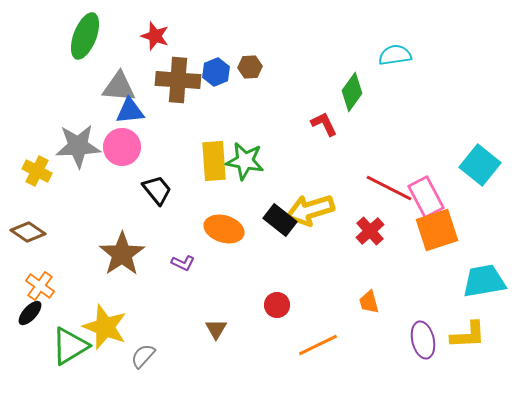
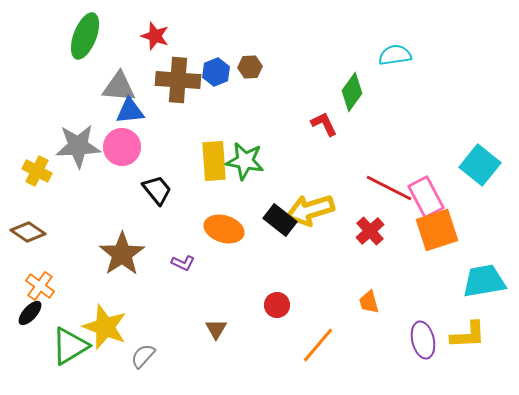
orange line: rotated 24 degrees counterclockwise
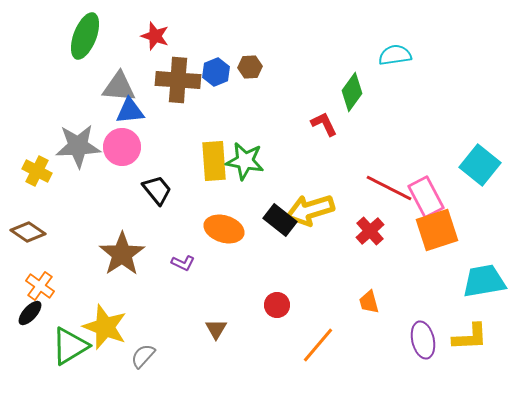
yellow L-shape: moved 2 px right, 2 px down
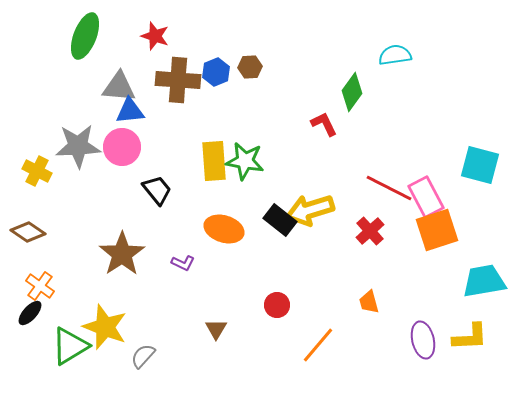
cyan square: rotated 24 degrees counterclockwise
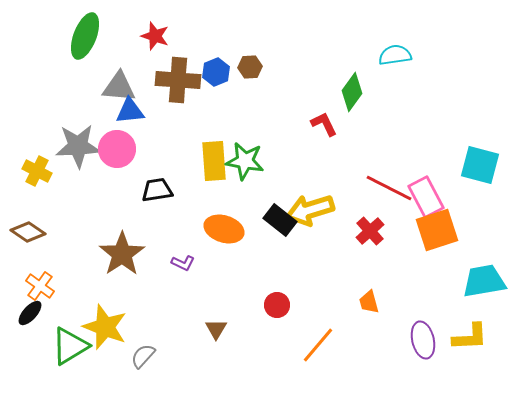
pink circle: moved 5 px left, 2 px down
black trapezoid: rotated 60 degrees counterclockwise
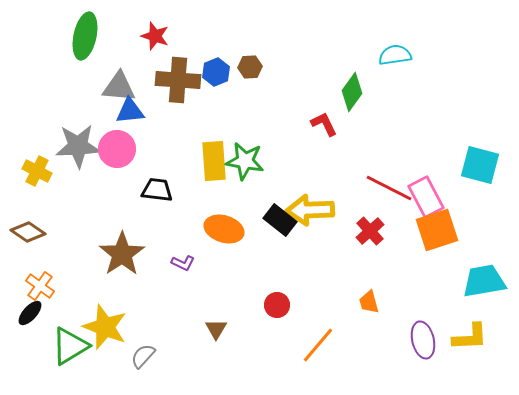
green ellipse: rotated 9 degrees counterclockwise
black trapezoid: rotated 16 degrees clockwise
yellow arrow: rotated 15 degrees clockwise
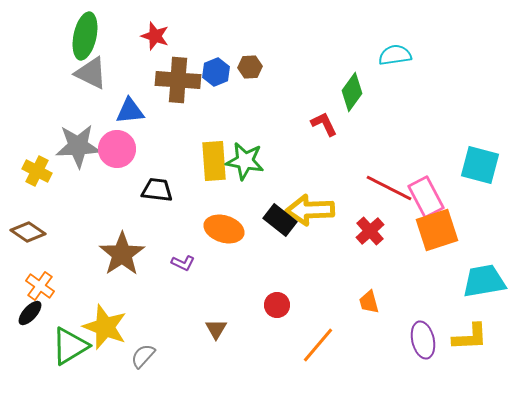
gray triangle: moved 28 px left, 14 px up; rotated 21 degrees clockwise
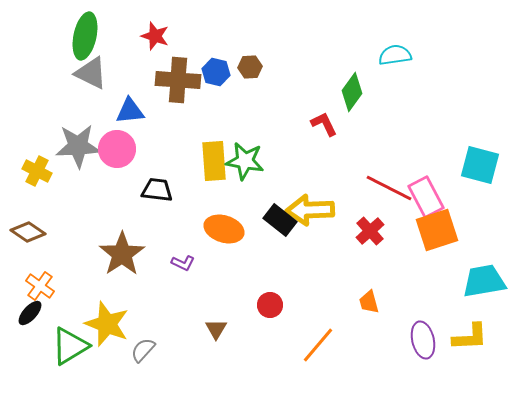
blue hexagon: rotated 24 degrees counterclockwise
red circle: moved 7 px left
yellow star: moved 2 px right, 3 px up
gray semicircle: moved 6 px up
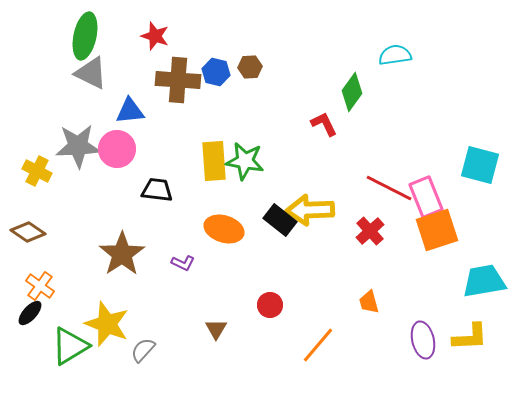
pink rectangle: rotated 6 degrees clockwise
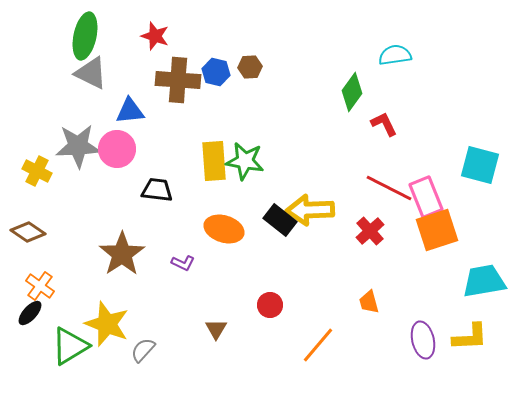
red L-shape: moved 60 px right
